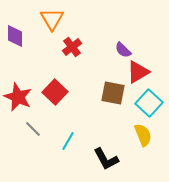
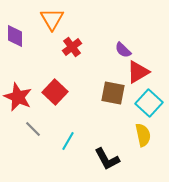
yellow semicircle: rotated 10 degrees clockwise
black L-shape: moved 1 px right
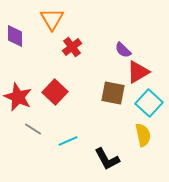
gray line: rotated 12 degrees counterclockwise
cyan line: rotated 36 degrees clockwise
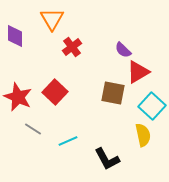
cyan square: moved 3 px right, 3 px down
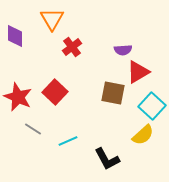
purple semicircle: rotated 48 degrees counterclockwise
yellow semicircle: rotated 60 degrees clockwise
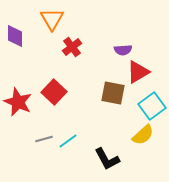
red square: moved 1 px left
red star: moved 5 px down
cyan square: rotated 12 degrees clockwise
gray line: moved 11 px right, 10 px down; rotated 48 degrees counterclockwise
cyan line: rotated 12 degrees counterclockwise
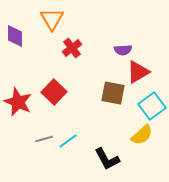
red cross: moved 1 px down
yellow semicircle: moved 1 px left
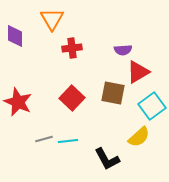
red cross: rotated 30 degrees clockwise
red square: moved 18 px right, 6 px down
yellow semicircle: moved 3 px left, 2 px down
cyan line: rotated 30 degrees clockwise
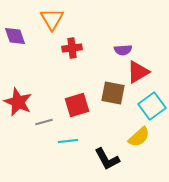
purple diamond: rotated 20 degrees counterclockwise
red square: moved 5 px right, 7 px down; rotated 30 degrees clockwise
gray line: moved 17 px up
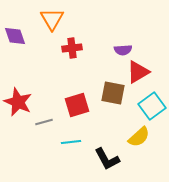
cyan line: moved 3 px right, 1 px down
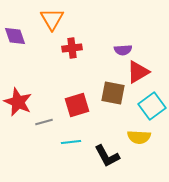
yellow semicircle: rotated 45 degrees clockwise
black L-shape: moved 3 px up
